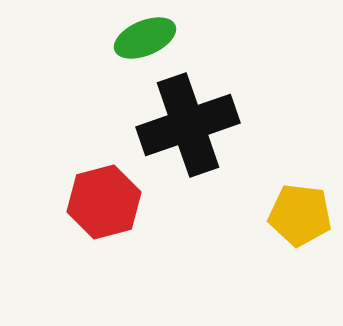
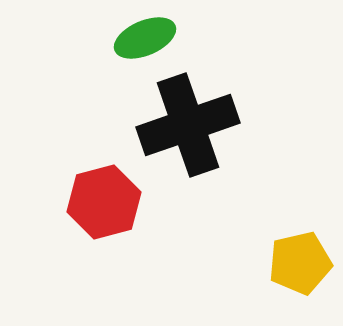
yellow pentagon: moved 48 px down; rotated 20 degrees counterclockwise
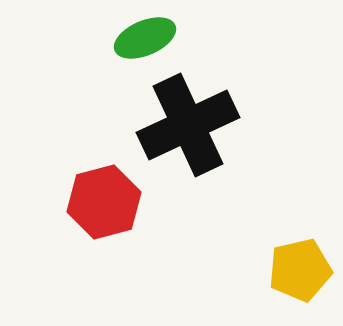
black cross: rotated 6 degrees counterclockwise
yellow pentagon: moved 7 px down
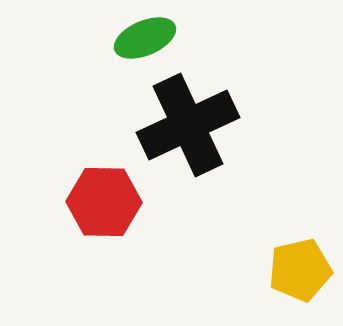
red hexagon: rotated 16 degrees clockwise
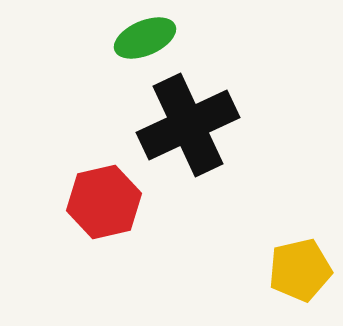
red hexagon: rotated 14 degrees counterclockwise
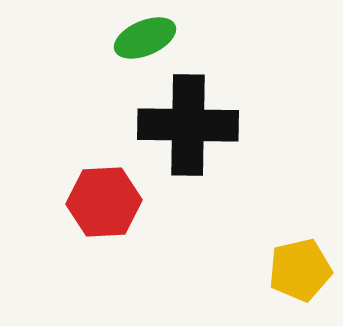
black cross: rotated 26 degrees clockwise
red hexagon: rotated 10 degrees clockwise
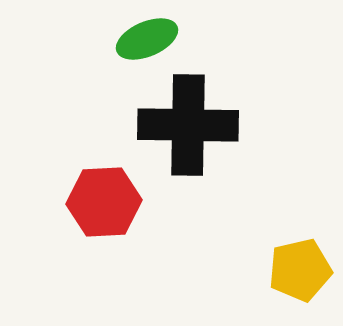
green ellipse: moved 2 px right, 1 px down
